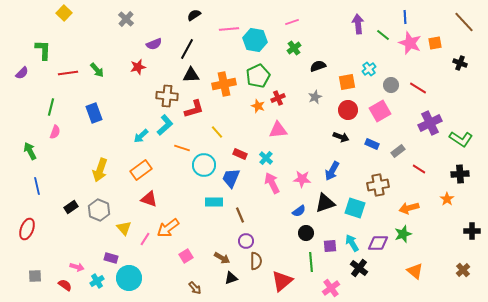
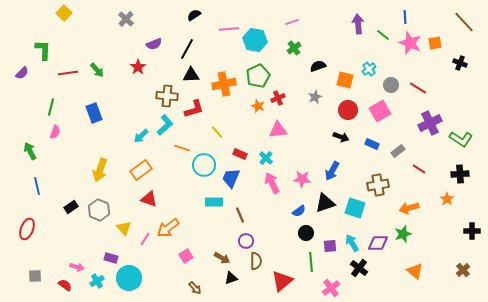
red star at (138, 67): rotated 21 degrees counterclockwise
orange square at (347, 82): moved 2 px left, 2 px up; rotated 24 degrees clockwise
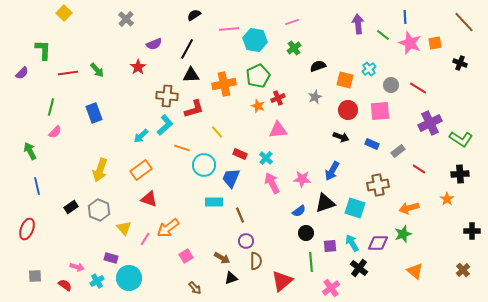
pink square at (380, 111): rotated 25 degrees clockwise
pink semicircle at (55, 132): rotated 24 degrees clockwise
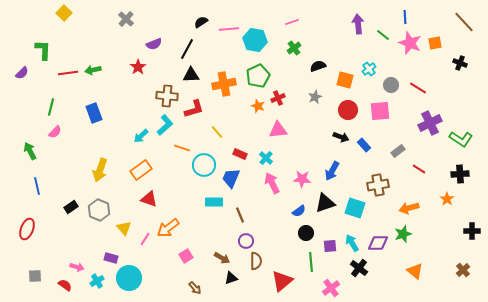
black semicircle at (194, 15): moved 7 px right, 7 px down
green arrow at (97, 70): moved 4 px left; rotated 119 degrees clockwise
blue rectangle at (372, 144): moved 8 px left, 1 px down; rotated 24 degrees clockwise
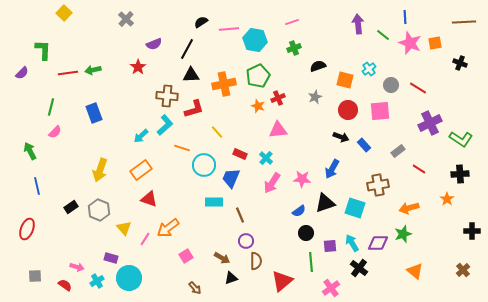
brown line at (464, 22): rotated 50 degrees counterclockwise
green cross at (294, 48): rotated 16 degrees clockwise
blue arrow at (332, 171): moved 2 px up
pink arrow at (272, 183): rotated 120 degrees counterclockwise
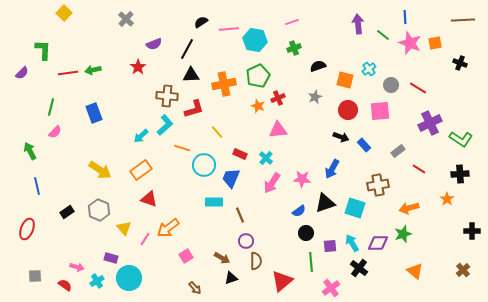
brown line at (464, 22): moved 1 px left, 2 px up
yellow arrow at (100, 170): rotated 75 degrees counterclockwise
black rectangle at (71, 207): moved 4 px left, 5 px down
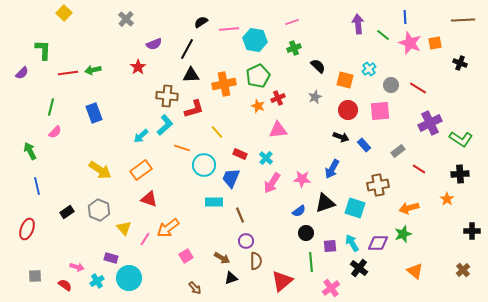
black semicircle at (318, 66): rotated 63 degrees clockwise
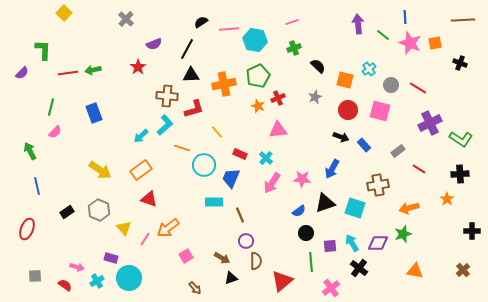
pink square at (380, 111): rotated 20 degrees clockwise
orange triangle at (415, 271): rotated 30 degrees counterclockwise
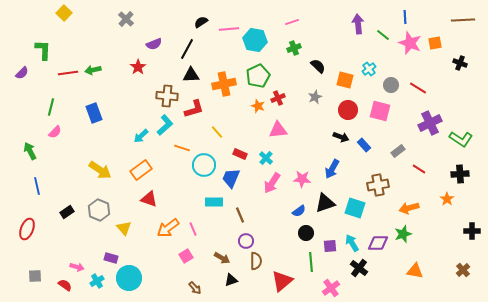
pink line at (145, 239): moved 48 px right, 10 px up; rotated 56 degrees counterclockwise
black triangle at (231, 278): moved 2 px down
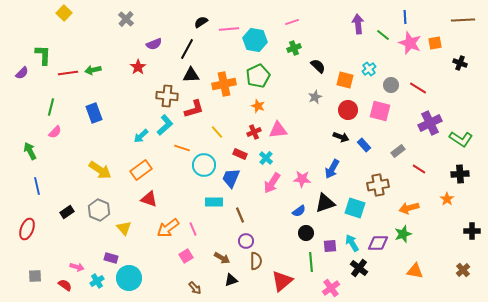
green L-shape at (43, 50): moved 5 px down
red cross at (278, 98): moved 24 px left, 34 px down
